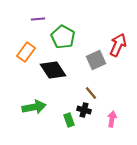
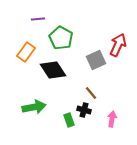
green pentagon: moved 2 px left, 1 px down
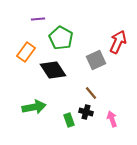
red arrow: moved 3 px up
black cross: moved 2 px right, 2 px down
pink arrow: rotated 28 degrees counterclockwise
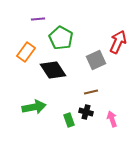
brown line: moved 1 px up; rotated 64 degrees counterclockwise
